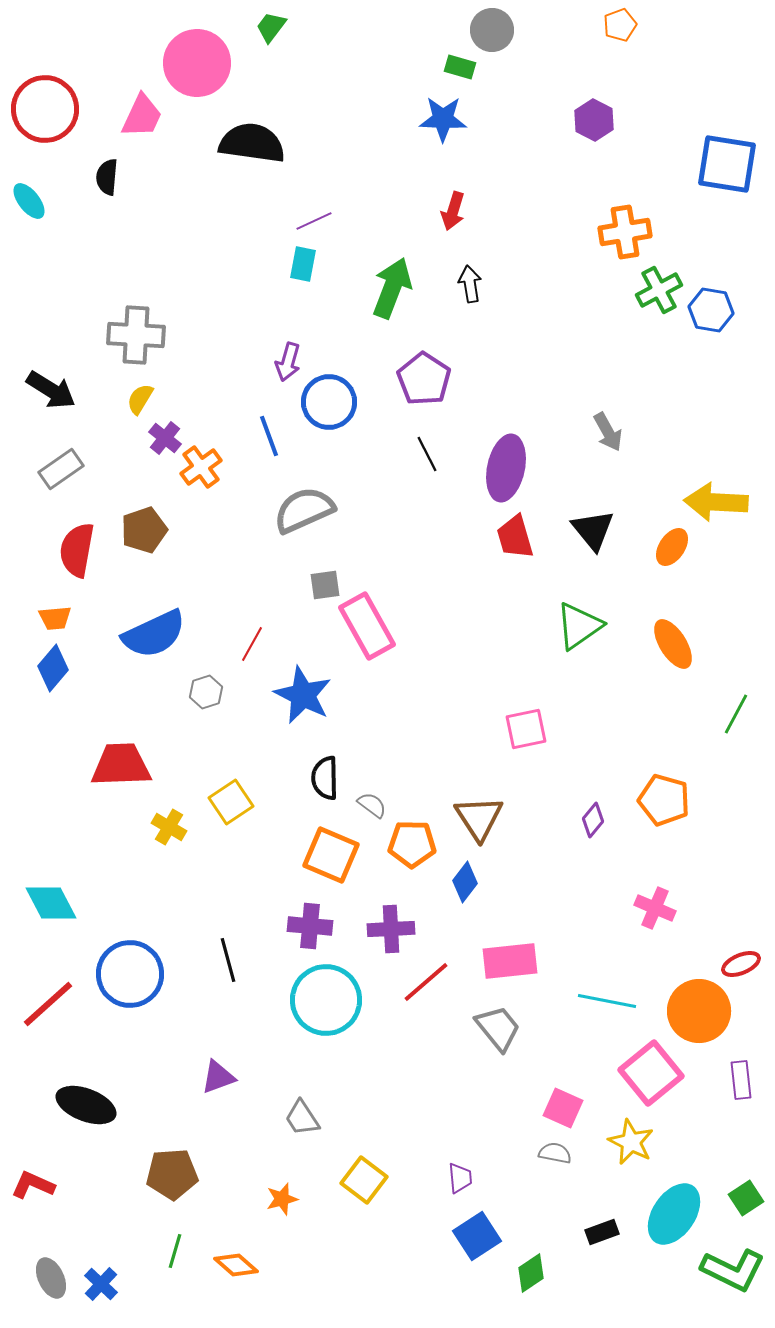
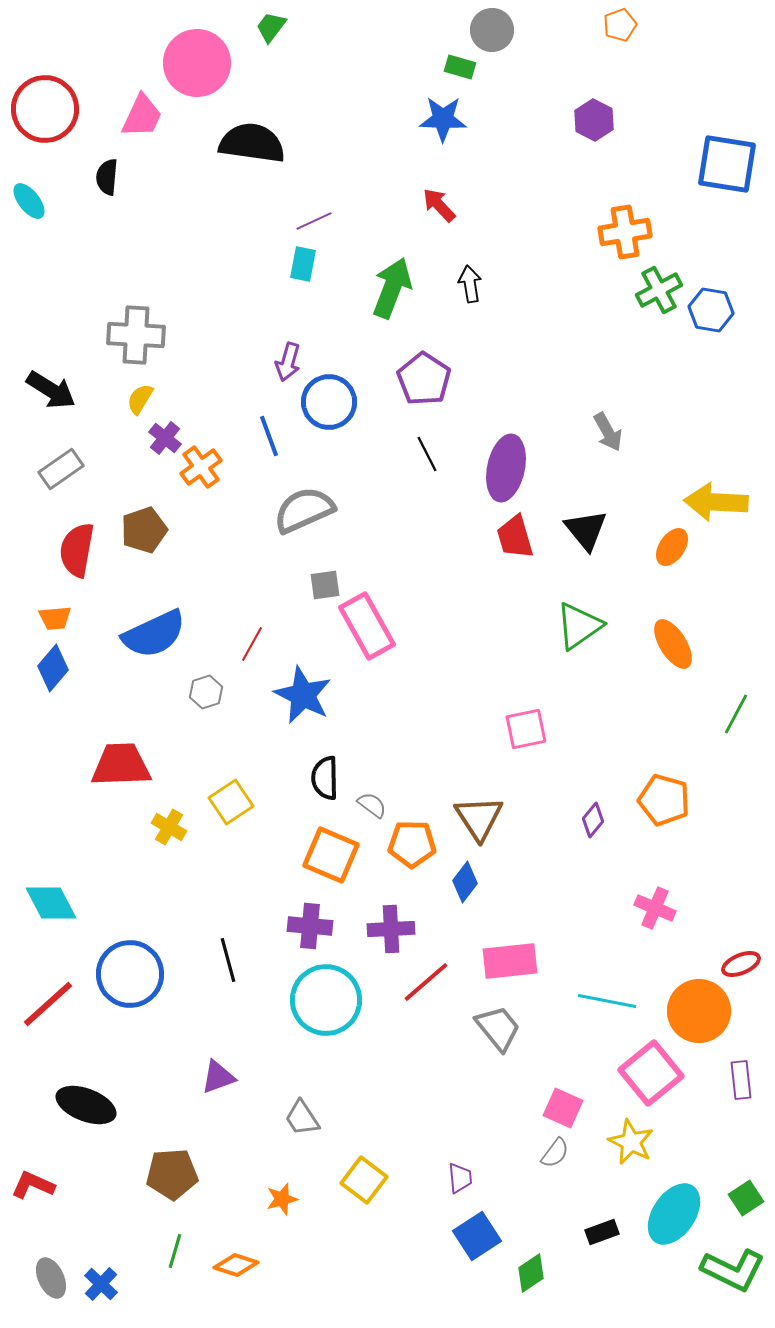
red arrow at (453, 211): moved 14 px left, 6 px up; rotated 120 degrees clockwise
black triangle at (593, 530): moved 7 px left
gray semicircle at (555, 1153): rotated 116 degrees clockwise
orange diamond at (236, 1265): rotated 24 degrees counterclockwise
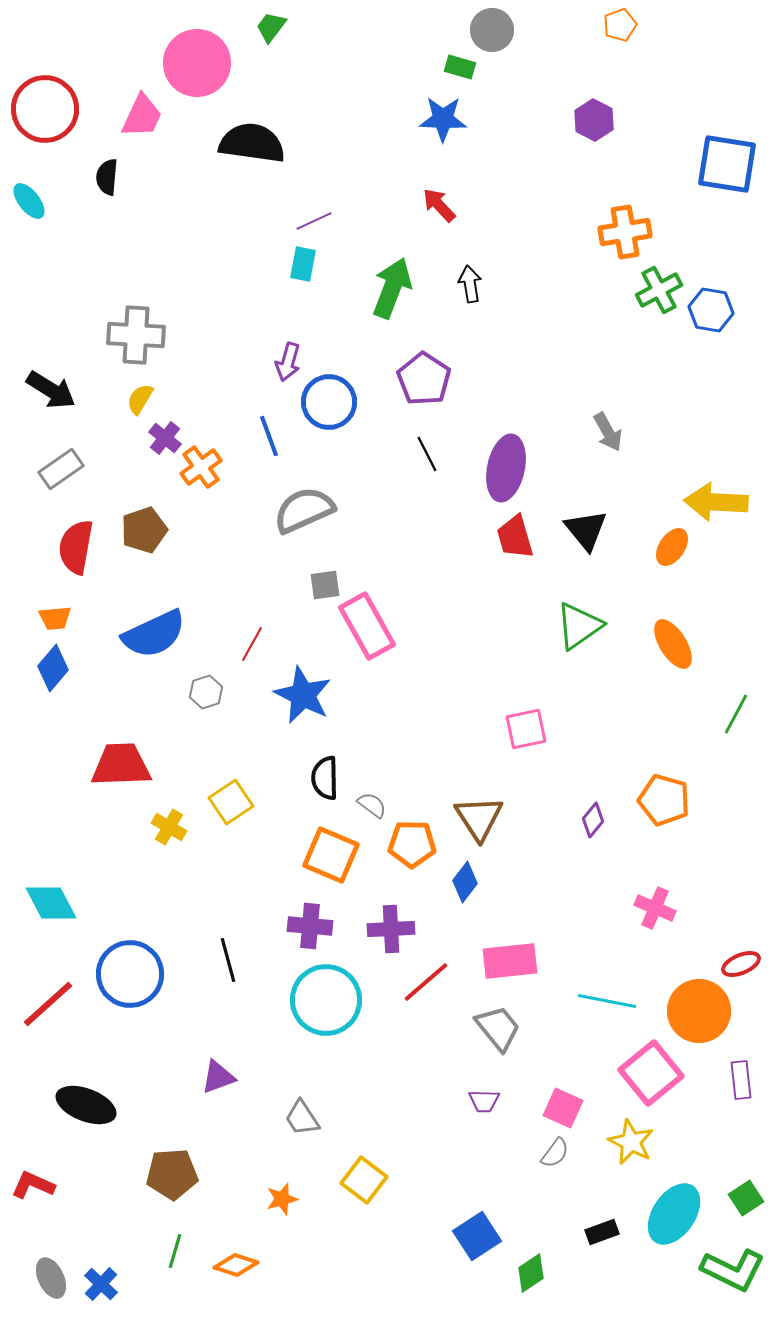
red semicircle at (77, 550): moved 1 px left, 3 px up
purple trapezoid at (460, 1178): moved 24 px right, 77 px up; rotated 96 degrees clockwise
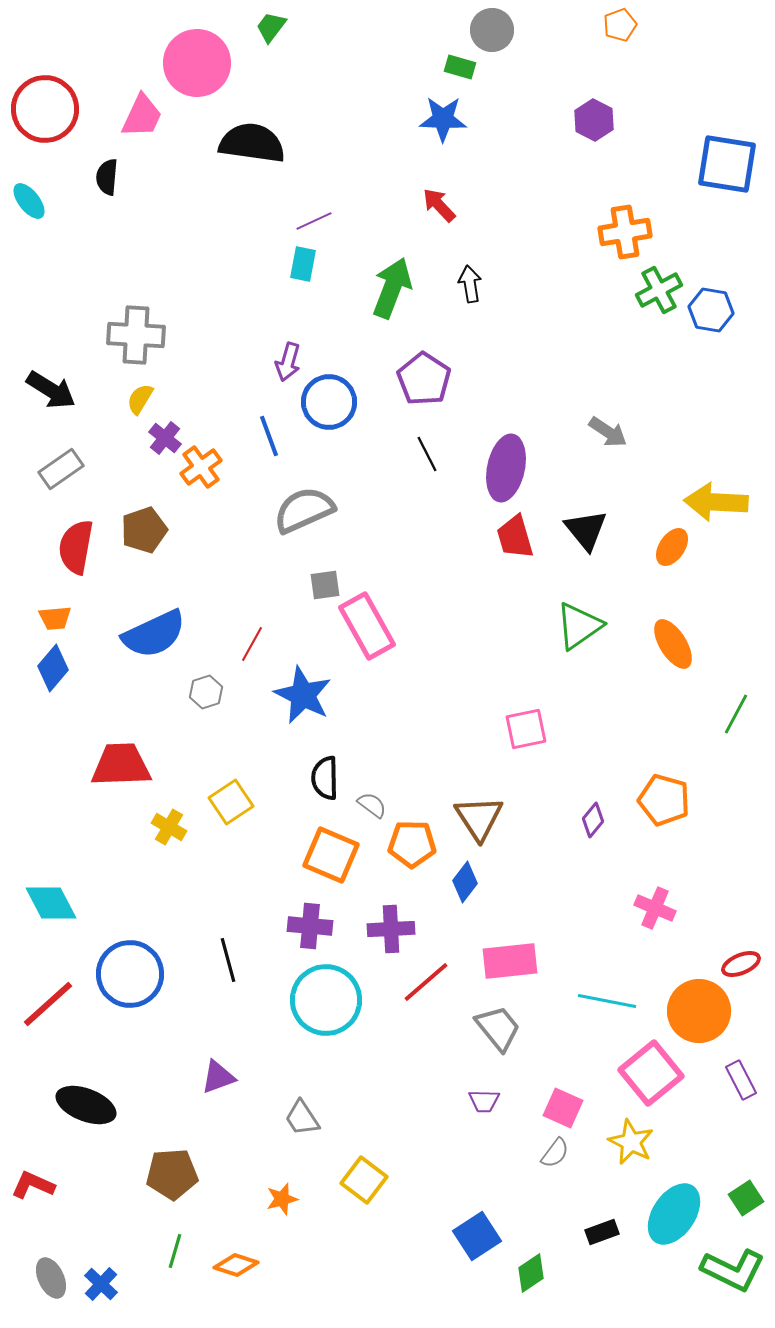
gray arrow at (608, 432): rotated 27 degrees counterclockwise
purple rectangle at (741, 1080): rotated 21 degrees counterclockwise
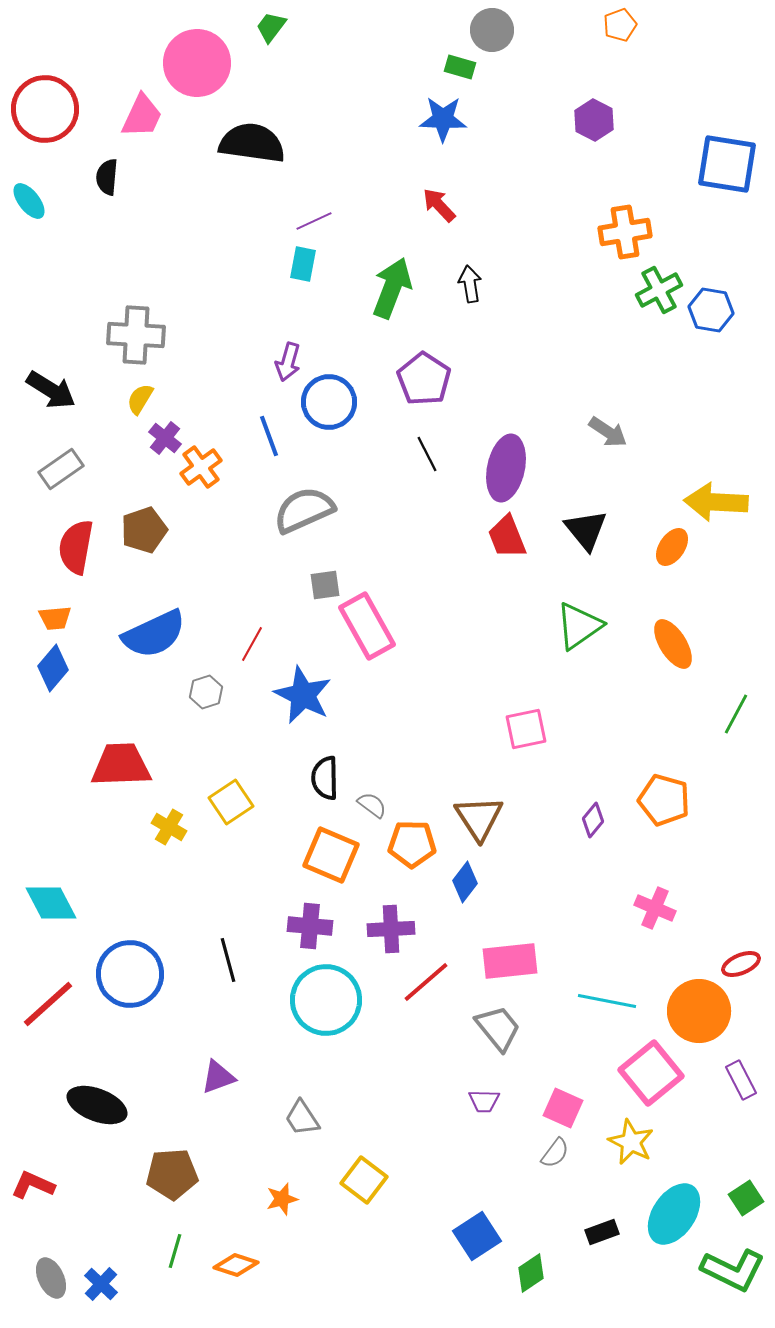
red trapezoid at (515, 537): moved 8 px left; rotated 6 degrees counterclockwise
black ellipse at (86, 1105): moved 11 px right
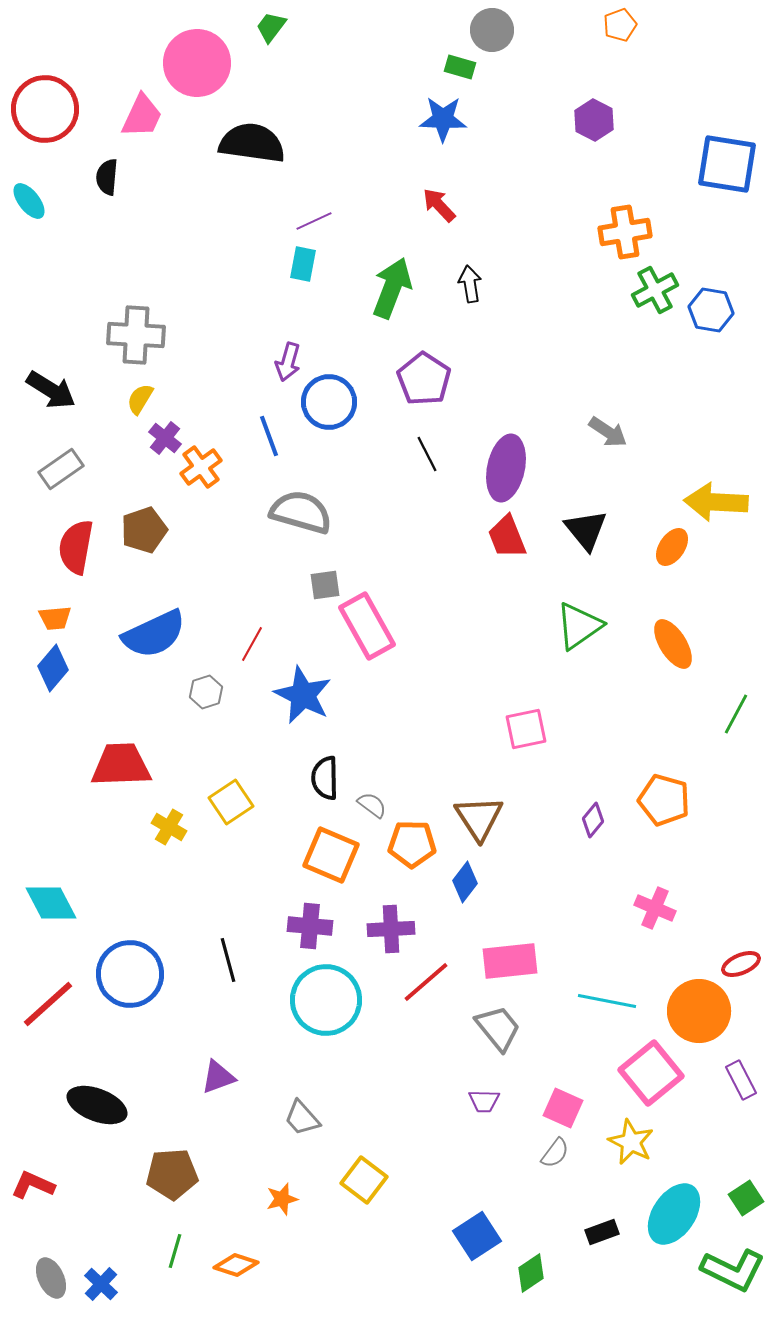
green cross at (659, 290): moved 4 px left
gray semicircle at (304, 510): moved 3 px left, 2 px down; rotated 40 degrees clockwise
gray trapezoid at (302, 1118): rotated 9 degrees counterclockwise
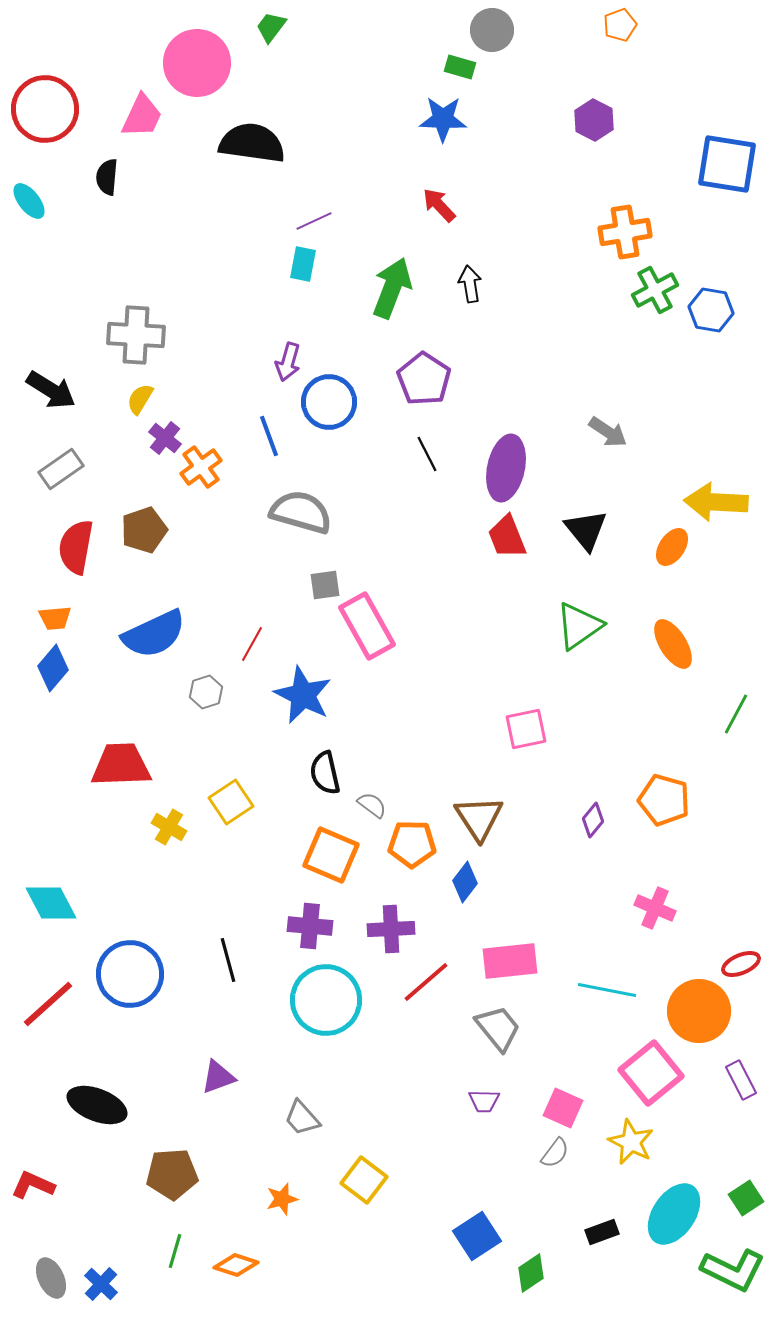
black semicircle at (325, 778): moved 5 px up; rotated 12 degrees counterclockwise
cyan line at (607, 1001): moved 11 px up
